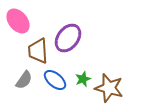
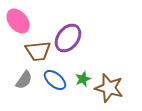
brown trapezoid: rotated 92 degrees counterclockwise
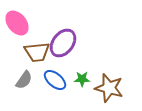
pink ellipse: moved 1 px left, 2 px down
purple ellipse: moved 5 px left, 5 px down
brown trapezoid: moved 1 px left, 1 px down
green star: moved 1 px left; rotated 21 degrees clockwise
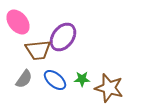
pink ellipse: moved 1 px right, 1 px up
purple ellipse: moved 6 px up
brown trapezoid: moved 1 px right, 2 px up
gray semicircle: moved 1 px up
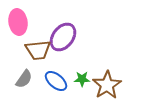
pink ellipse: rotated 30 degrees clockwise
blue ellipse: moved 1 px right, 1 px down
brown star: moved 2 px left, 3 px up; rotated 24 degrees clockwise
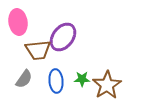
blue ellipse: rotated 45 degrees clockwise
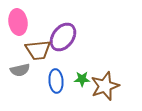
gray semicircle: moved 4 px left, 9 px up; rotated 42 degrees clockwise
brown star: moved 2 px left, 1 px down; rotated 12 degrees clockwise
